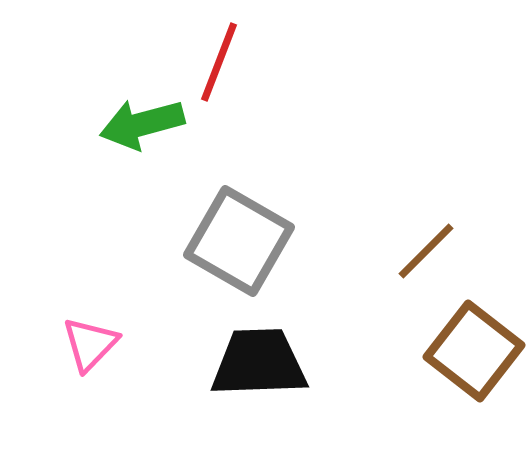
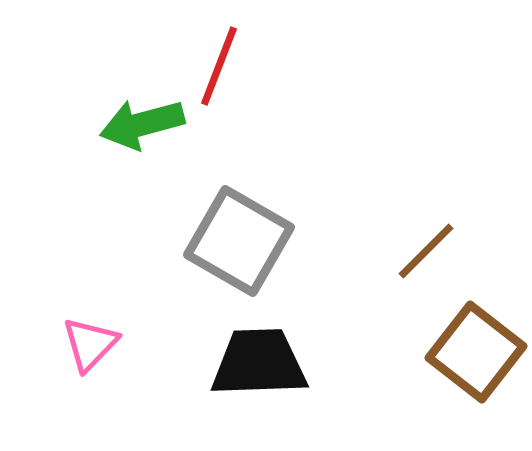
red line: moved 4 px down
brown square: moved 2 px right, 1 px down
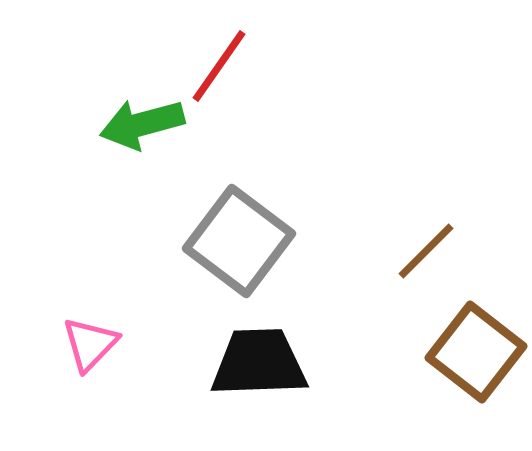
red line: rotated 14 degrees clockwise
gray square: rotated 7 degrees clockwise
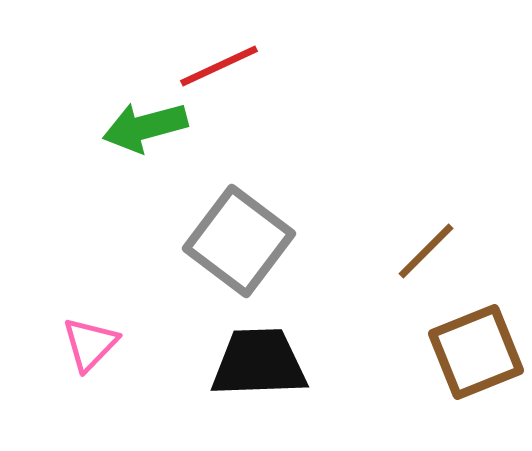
red line: rotated 30 degrees clockwise
green arrow: moved 3 px right, 3 px down
brown square: rotated 30 degrees clockwise
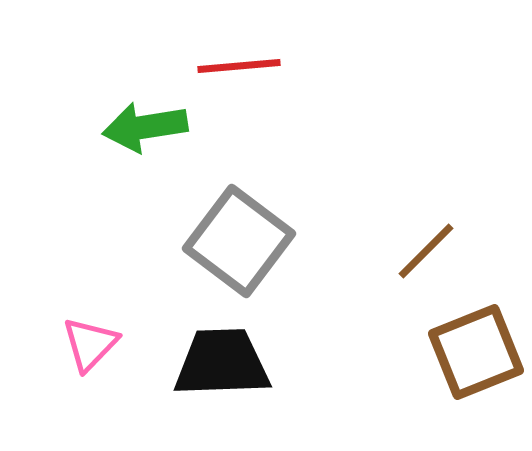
red line: moved 20 px right; rotated 20 degrees clockwise
green arrow: rotated 6 degrees clockwise
black trapezoid: moved 37 px left
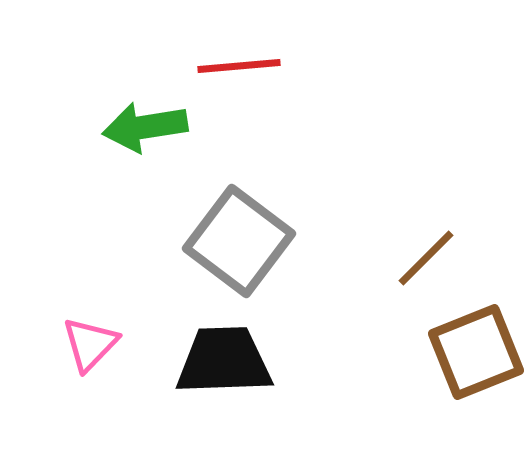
brown line: moved 7 px down
black trapezoid: moved 2 px right, 2 px up
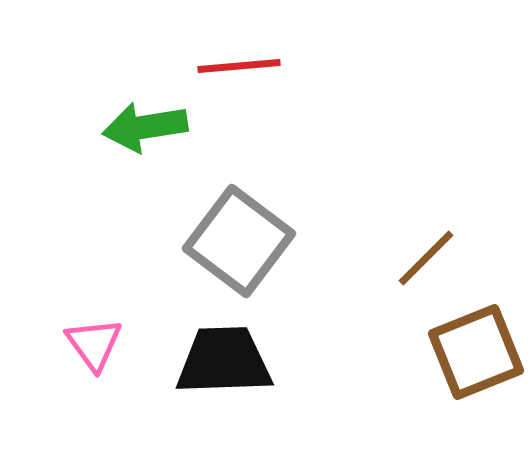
pink triangle: moved 4 px right; rotated 20 degrees counterclockwise
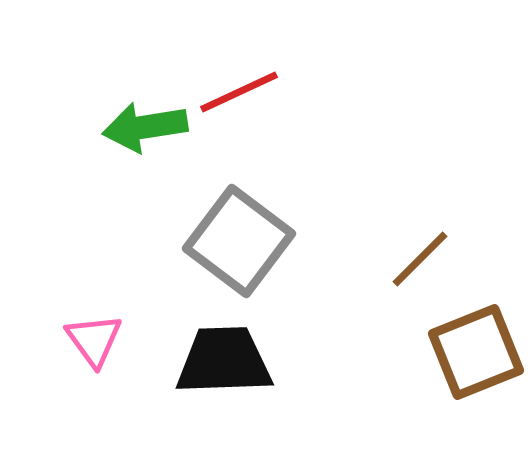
red line: moved 26 px down; rotated 20 degrees counterclockwise
brown line: moved 6 px left, 1 px down
pink triangle: moved 4 px up
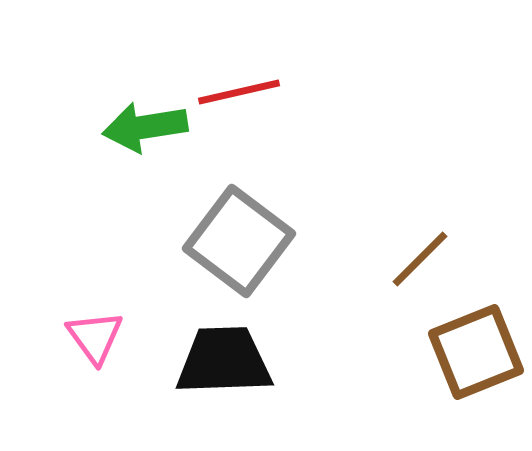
red line: rotated 12 degrees clockwise
pink triangle: moved 1 px right, 3 px up
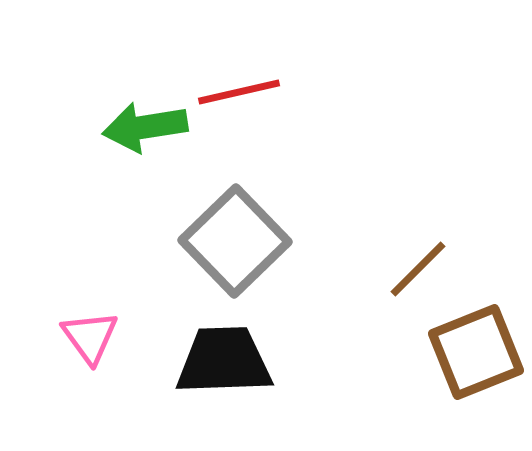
gray square: moved 4 px left; rotated 9 degrees clockwise
brown line: moved 2 px left, 10 px down
pink triangle: moved 5 px left
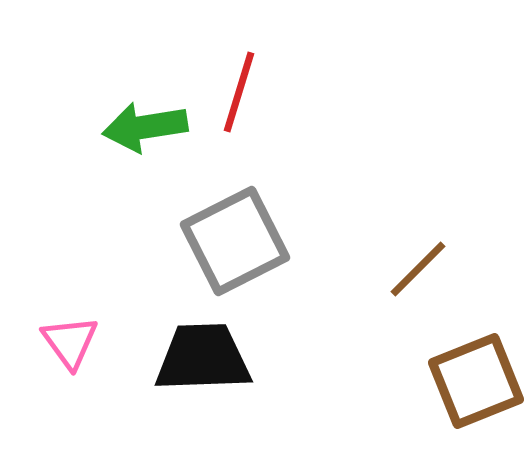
red line: rotated 60 degrees counterclockwise
gray square: rotated 17 degrees clockwise
pink triangle: moved 20 px left, 5 px down
brown square: moved 29 px down
black trapezoid: moved 21 px left, 3 px up
